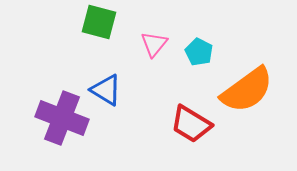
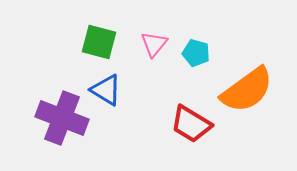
green square: moved 20 px down
cyan pentagon: moved 3 px left, 1 px down; rotated 12 degrees counterclockwise
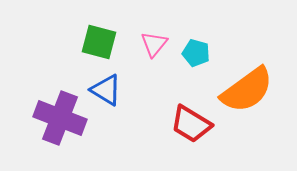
purple cross: moved 2 px left
